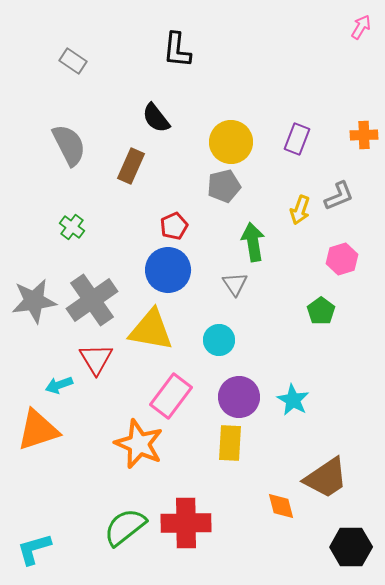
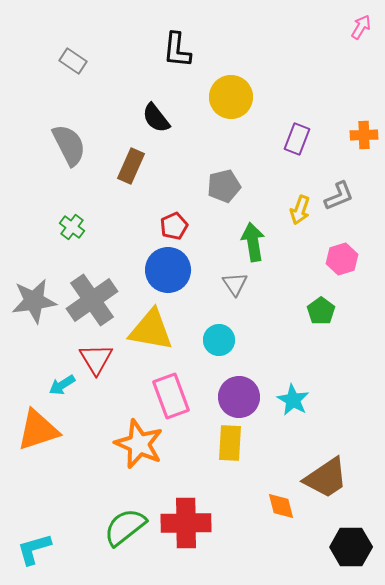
yellow circle: moved 45 px up
cyan arrow: moved 3 px right; rotated 12 degrees counterclockwise
pink rectangle: rotated 57 degrees counterclockwise
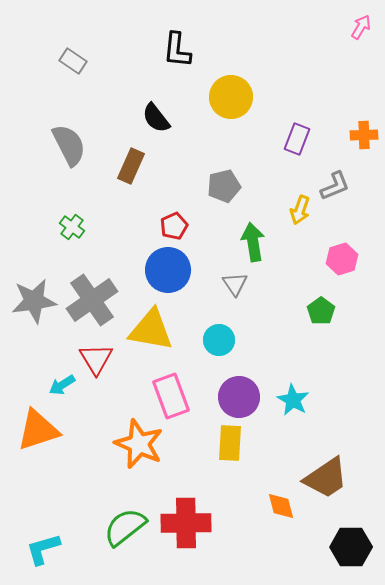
gray L-shape: moved 4 px left, 10 px up
cyan L-shape: moved 9 px right
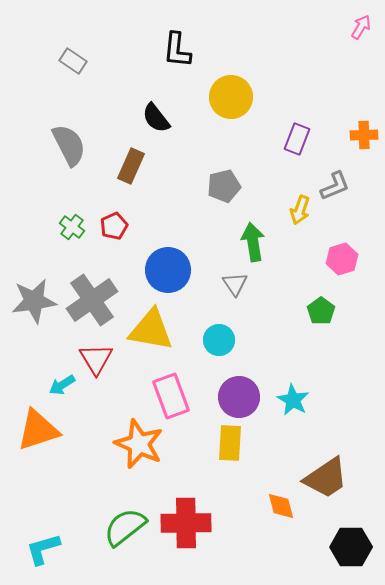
red pentagon: moved 60 px left
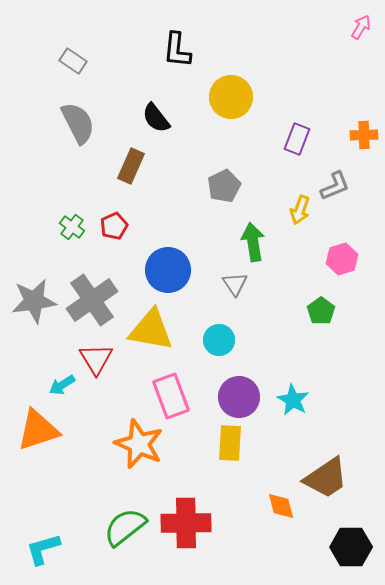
gray semicircle: moved 9 px right, 22 px up
gray pentagon: rotated 12 degrees counterclockwise
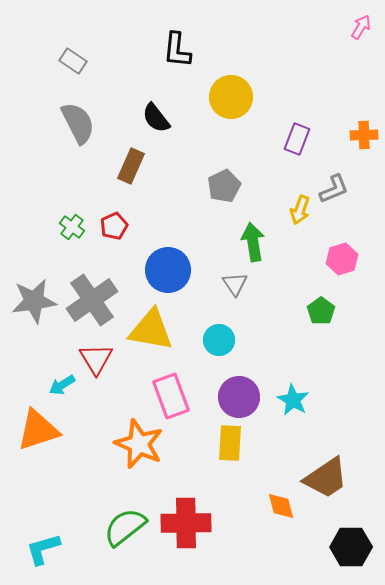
gray L-shape: moved 1 px left, 3 px down
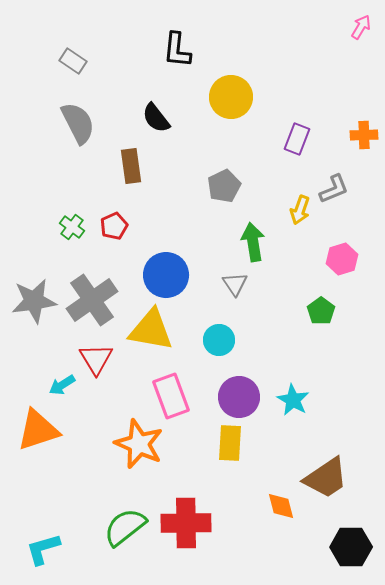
brown rectangle: rotated 32 degrees counterclockwise
blue circle: moved 2 px left, 5 px down
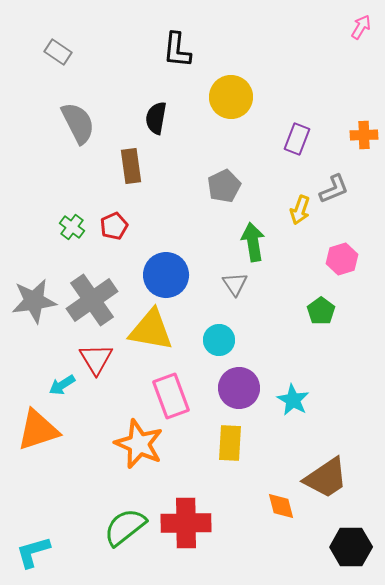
gray rectangle: moved 15 px left, 9 px up
black semicircle: rotated 48 degrees clockwise
purple circle: moved 9 px up
cyan L-shape: moved 10 px left, 3 px down
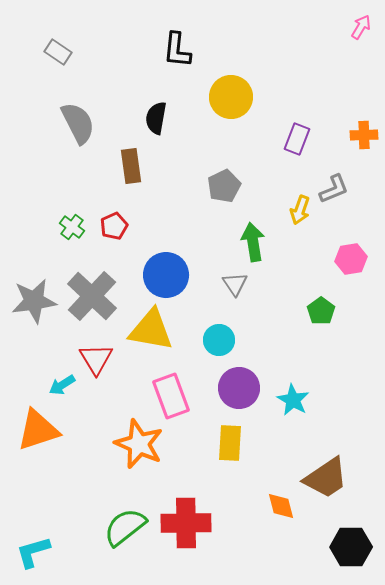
pink hexagon: moved 9 px right; rotated 8 degrees clockwise
gray cross: moved 4 px up; rotated 12 degrees counterclockwise
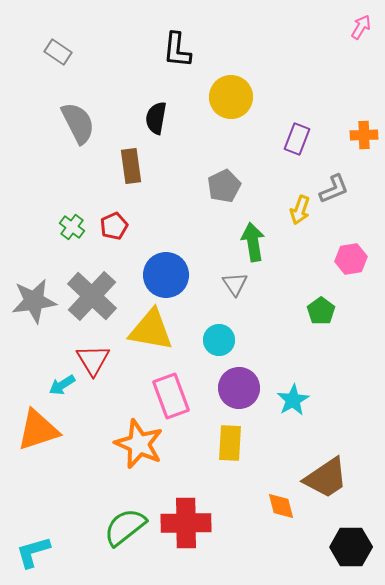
red triangle: moved 3 px left, 1 px down
cyan star: rotated 12 degrees clockwise
